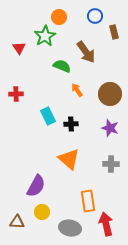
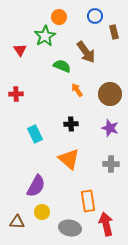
red triangle: moved 1 px right, 2 px down
cyan rectangle: moved 13 px left, 18 px down
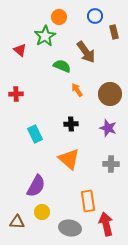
red triangle: rotated 16 degrees counterclockwise
purple star: moved 2 px left
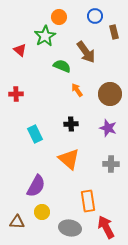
red arrow: moved 3 px down; rotated 15 degrees counterclockwise
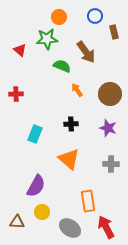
green star: moved 2 px right, 3 px down; rotated 25 degrees clockwise
cyan rectangle: rotated 48 degrees clockwise
gray ellipse: rotated 25 degrees clockwise
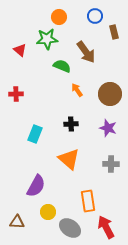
yellow circle: moved 6 px right
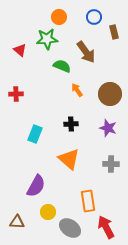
blue circle: moved 1 px left, 1 px down
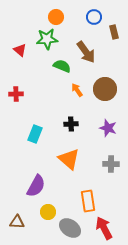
orange circle: moved 3 px left
brown circle: moved 5 px left, 5 px up
red arrow: moved 2 px left, 1 px down
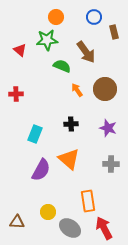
green star: moved 1 px down
purple semicircle: moved 5 px right, 16 px up
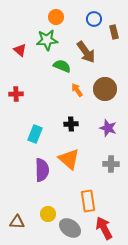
blue circle: moved 2 px down
purple semicircle: moved 1 px right; rotated 30 degrees counterclockwise
yellow circle: moved 2 px down
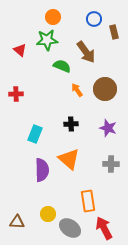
orange circle: moved 3 px left
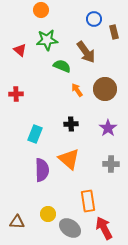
orange circle: moved 12 px left, 7 px up
purple star: rotated 18 degrees clockwise
